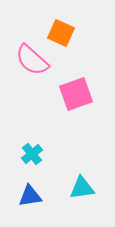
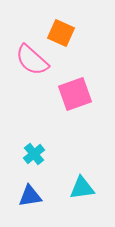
pink square: moved 1 px left
cyan cross: moved 2 px right
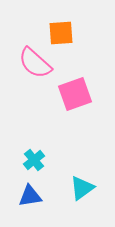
orange square: rotated 28 degrees counterclockwise
pink semicircle: moved 3 px right, 3 px down
cyan cross: moved 6 px down
cyan triangle: rotated 28 degrees counterclockwise
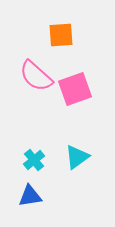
orange square: moved 2 px down
pink semicircle: moved 1 px right, 13 px down
pink square: moved 5 px up
cyan triangle: moved 5 px left, 31 px up
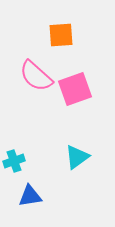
cyan cross: moved 20 px left, 1 px down; rotated 20 degrees clockwise
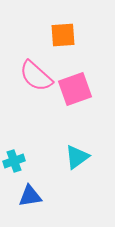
orange square: moved 2 px right
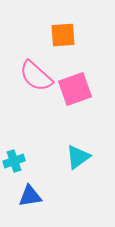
cyan triangle: moved 1 px right
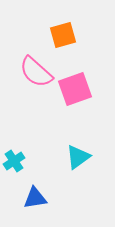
orange square: rotated 12 degrees counterclockwise
pink semicircle: moved 4 px up
cyan cross: rotated 15 degrees counterclockwise
blue triangle: moved 5 px right, 2 px down
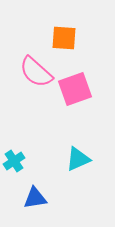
orange square: moved 1 px right, 3 px down; rotated 20 degrees clockwise
cyan triangle: moved 2 px down; rotated 12 degrees clockwise
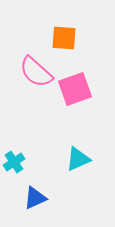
cyan cross: moved 1 px down
blue triangle: rotated 15 degrees counterclockwise
